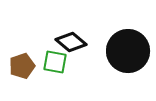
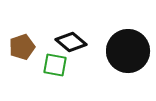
green square: moved 3 px down
brown pentagon: moved 19 px up
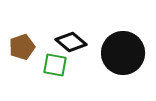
black circle: moved 5 px left, 2 px down
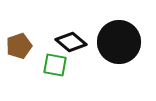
brown pentagon: moved 3 px left, 1 px up
black circle: moved 4 px left, 11 px up
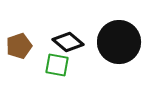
black diamond: moved 3 px left
green square: moved 2 px right
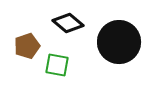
black diamond: moved 19 px up
brown pentagon: moved 8 px right
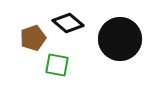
black circle: moved 1 px right, 3 px up
brown pentagon: moved 6 px right, 8 px up
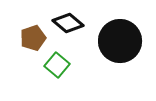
black circle: moved 2 px down
green square: rotated 30 degrees clockwise
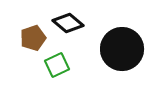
black circle: moved 2 px right, 8 px down
green square: rotated 25 degrees clockwise
